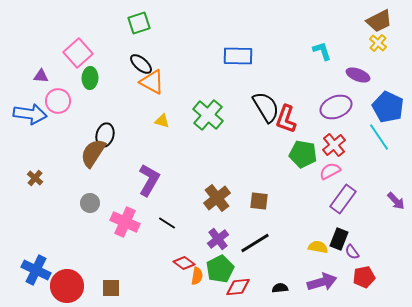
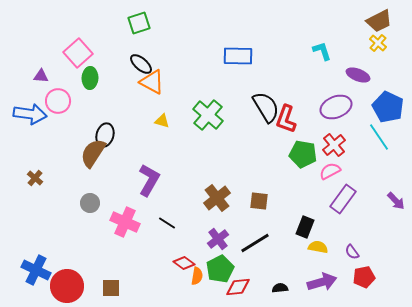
black rectangle at (339, 239): moved 34 px left, 12 px up
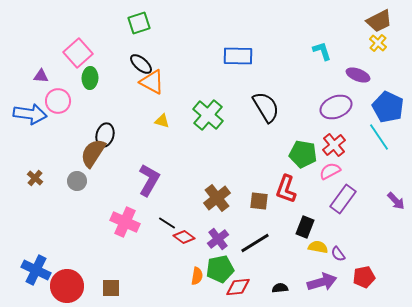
red L-shape at (286, 119): moved 70 px down
gray circle at (90, 203): moved 13 px left, 22 px up
purple semicircle at (352, 252): moved 14 px left, 2 px down
red diamond at (184, 263): moved 26 px up
green pentagon at (220, 269): rotated 16 degrees clockwise
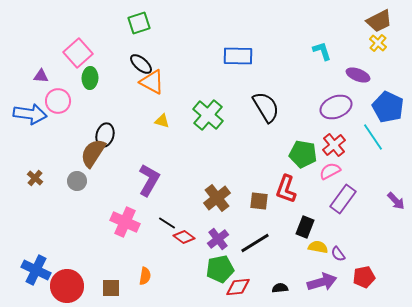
cyan line at (379, 137): moved 6 px left
orange semicircle at (197, 276): moved 52 px left
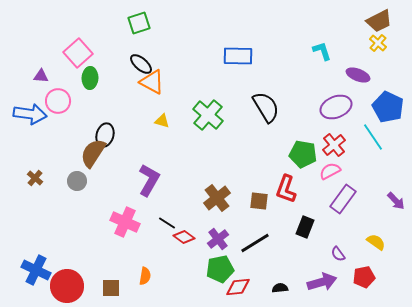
yellow semicircle at (318, 247): moved 58 px right, 5 px up; rotated 24 degrees clockwise
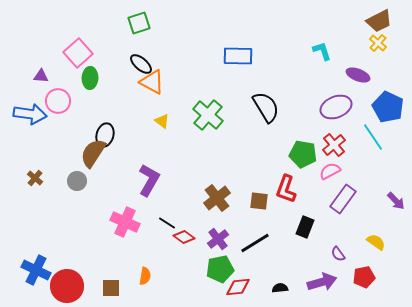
yellow triangle at (162, 121): rotated 21 degrees clockwise
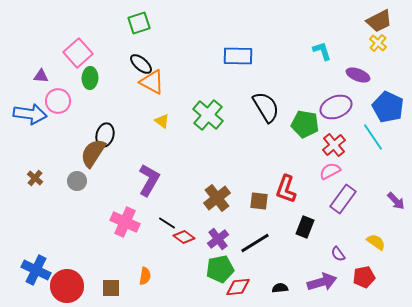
green pentagon at (303, 154): moved 2 px right, 30 px up
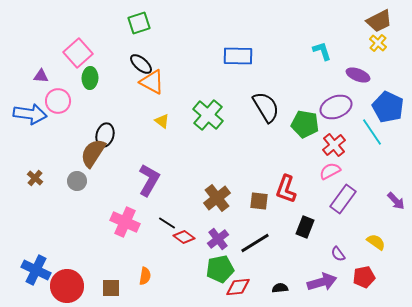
cyan line at (373, 137): moved 1 px left, 5 px up
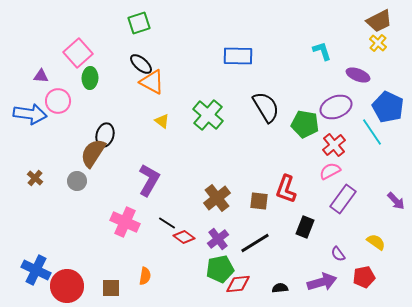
red diamond at (238, 287): moved 3 px up
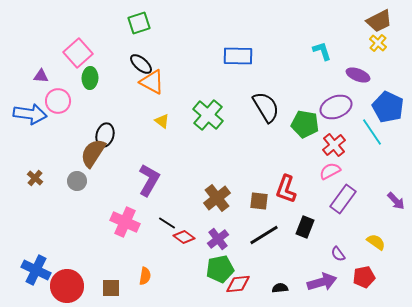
black line at (255, 243): moved 9 px right, 8 px up
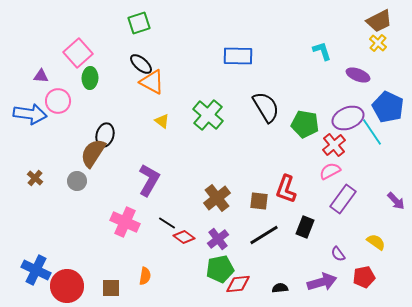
purple ellipse at (336, 107): moved 12 px right, 11 px down
